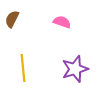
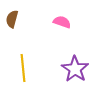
brown semicircle: rotated 12 degrees counterclockwise
purple star: rotated 20 degrees counterclockwise
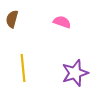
purple star: moved 4 px down; rotated 20 degrees clockwise
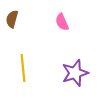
pink semicircle: rotated 132 degrees counterclockwise
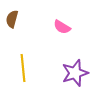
pink semicircle: moved 5 px down; rotated 36 degrees counterclockwise
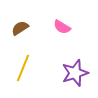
brown semicircle: moved 8 px right, 9 px down; rotated 42 degrees clockwise
yellow line: rotated 28 degrees clockwise
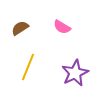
yellow line: moved 5 px right, 1 px up
purple star: rotated 8 degrees counterclockwise
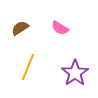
pink semicircle: moved 2 px left, 1 px down
purple star: rotated 8 degrees counterclockwise
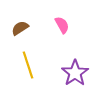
pink semicircle: moved 2 px right, 3 px up; rotated 150 degrees counterclockwise
yellow line: moved 2 px up; rotated 40 degrees counterclockwise
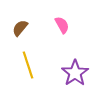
brown semicircle: rotated 18 degrees counterclockwise
